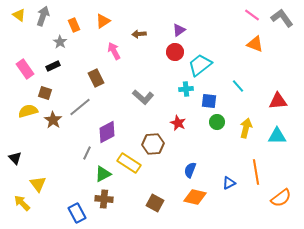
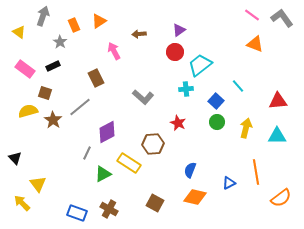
yellow triangle at (19, 15): moved 17 px down
orange triangle at (103, 21): moved 4 px left
pink rectangle at (25, 69): rotated 18 degrees counterclockwise
blue square at (209, 101): moved 7 px right; rotated 35 degrees clockwise
brown cross at (104, 199): moved 5 px right, 10 px down; rotated 24 degrees clockwise
blue rectangle at (77, 213): rotated 42 degrees counterclockwise
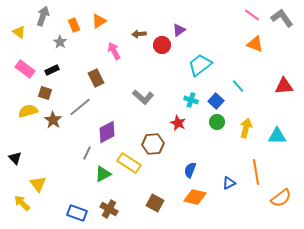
red circle at (175, 52): moved 13 px left, 7 px up
black rectangle at (53, 66): moved 1 px left, 4 px down
cyan cross at (186, 89): moved 5 px right, 11 px down; rotated 24 degrees clockwise
red triangle at (278, 101): moved 6 px right, 15 px up
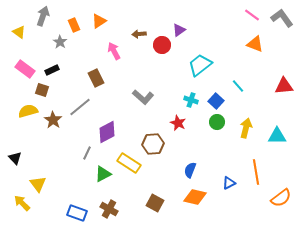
brown square at (45, 93): moved 3 px left, 3 px up
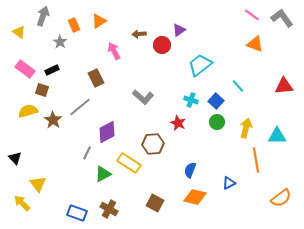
orange line at (256, 172): moved 12 px up
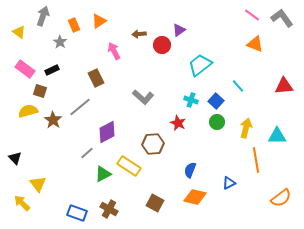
brown square at (42, 90): moved 2 px left, 1 px down
gray line at (87, 153): rotated 24 degrees clockwise
yellow rectangle at (129, 163): moved 3 px down
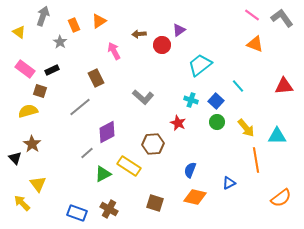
brown star at (53, 120): moved 21 px left, 24 px down
yellow arrow at (246, 128): rotated 126 degrees clockwise
brown square at (155, 203): rotated 12 degrees counterclockwise
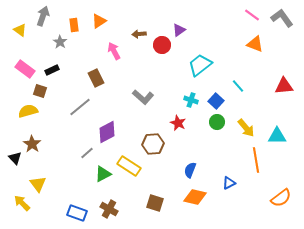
orange rectangle at (74, 25): rotated 16 degrees clockwise
yellow triangle at (19, 32): moved 1 px right, 2 px up
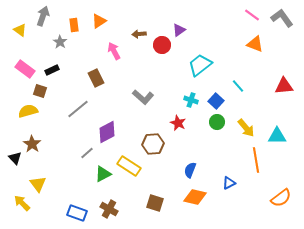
gray line at (80, 107): moved 2 px left, 2 px down
